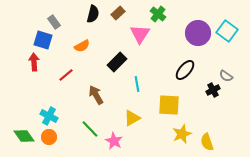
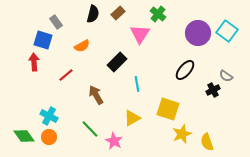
gray rectangle: moved 2 px right
yellow square: moved 1 px left, 4 px down; rotated 15 degrees clockwise
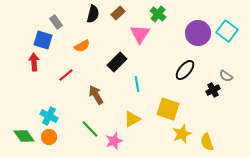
yellow triangle: moved 1 px down
pink star: rotated 24 degrees clockwise
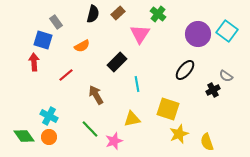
purple circle: moved 1 px down
yellow triangle: rotated 18 degrees clockwise
yellow star: moved 3 px left
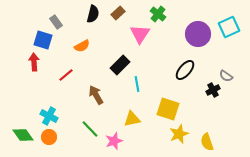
cyan square: moved 2 px right, 4 px up; rotated 30 degrees clockwise
black rectangle: moved 3 px right, 3 px down
green diamond: moved 1 px left, 1 px up
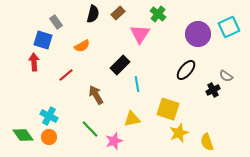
black ellipse: moved 1 px right
yellow star: moved 1 px up
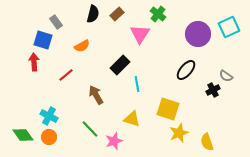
brown rectangle: moved 1 px left, 1 px down
yellow triangle: rotated 30 degrees clockwise
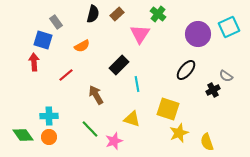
black rectangle: moved 1 px left
cyan cross: rotated 30 degrees counterclockwise
